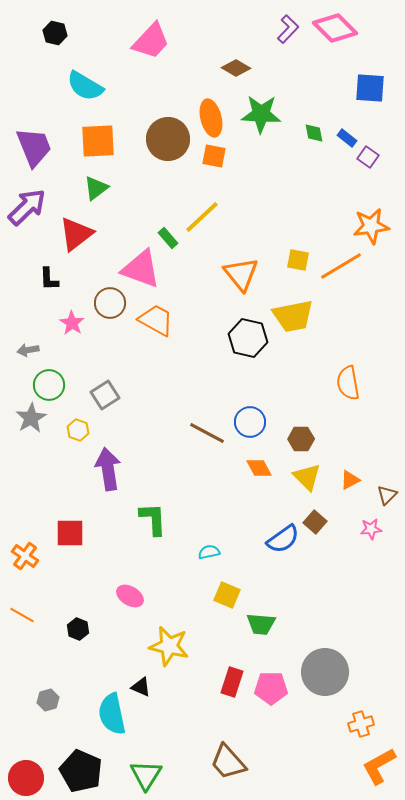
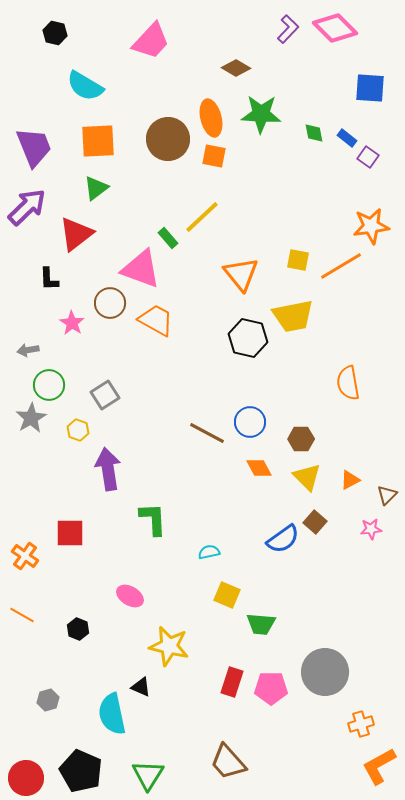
green triangle at (146, 775): moved 2 px right
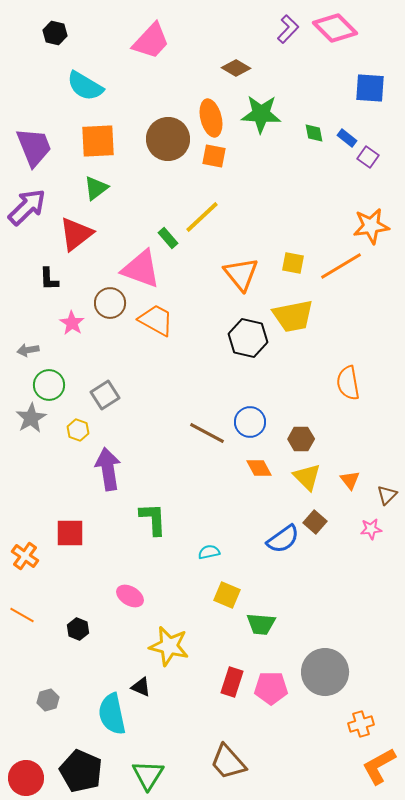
yellow square at (298, 260): moved 5 px left, 3 px down
orange triangle at (350, 480): rotated 40 degrees counterclockwise
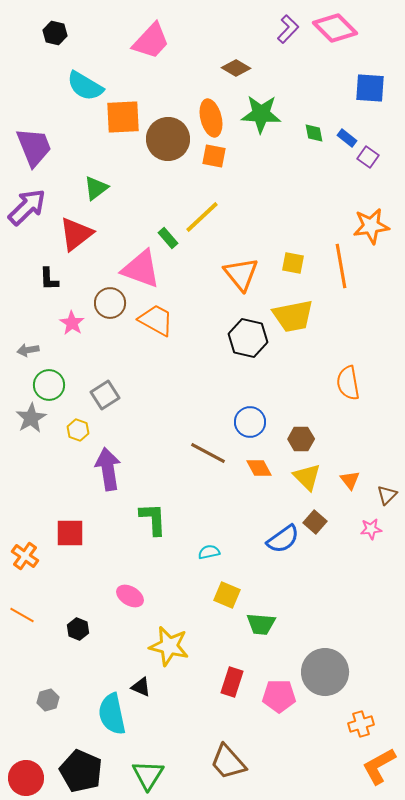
orange square at (98, 141): moved 25 px right, 24 px up
orange line at (341, 266): rotated 69 degrees counterclockwise
brown line at (207, 433): moved 1 px right, 20 px down
pink pentagon at (271, 688): moved 8 px right, 8 px down
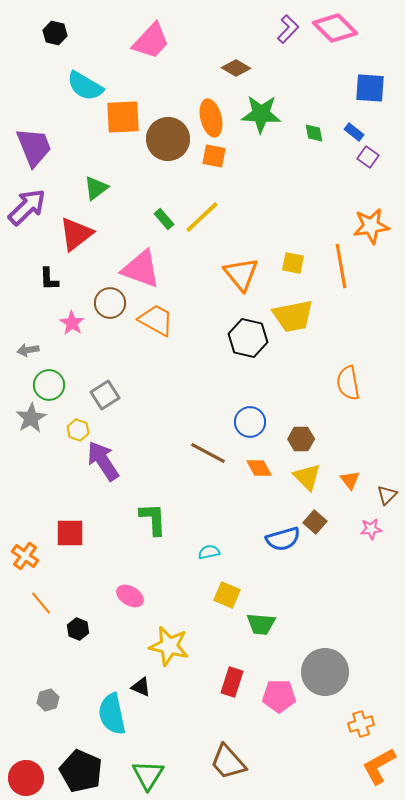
blue rectangle at (347, 138): moved 7 px right, 6 px up
green rectangle at (168, 238): moved 4 px left, 19 px up
purple arrow at (108, 469): moved 5 px left, 8 px up; rotated 24 degrees counterclockwise
blue semicircle at (283, 539): rotated 20 degrees clockwise
orange line at (22, 615): moved 19 px right, 12 px up; rotated 20 degrees clockwise
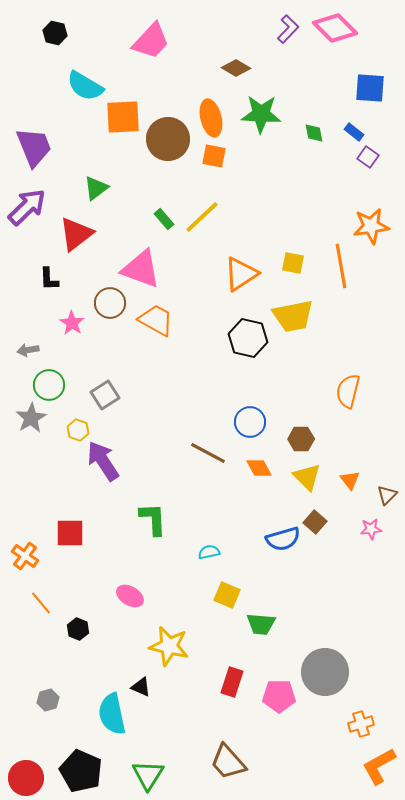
orange triangle at (241, 274): rotated 36 degrees clockwise
orange semicircle at (348, 383): moved 8 px down; rotated 24 degrees clockwise
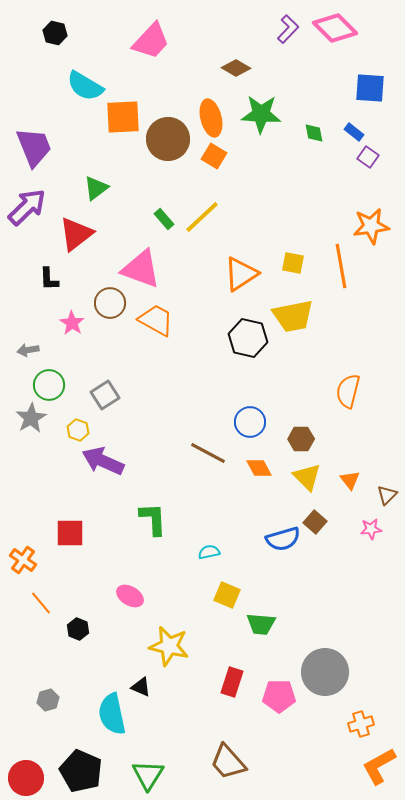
orange square at (214, 156): rotated 20 degrees clockwise
purple arrow at (103, 461): rotated 33 degrees counterclockwise
orange cross at (25, 556): moved 2 px left, 4 px down
